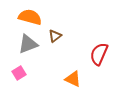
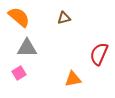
orange semicircle: moved 11 px left; rotated 25 degrees clockwise
brown triangle: moved 9 px right, 18 px up; rotated 24 degrees clockwise
gray triangle: moved 1 px left, 4 px down; rotated 20 degrees clockwise
orange triangle: rotated 36 degrees counterclockwise
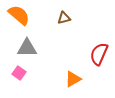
orange semicircle: moved 2 px up
pink square: rotated 24 degrees counterclockwise
orange triangle: rotated 18 degrees counterclockwise
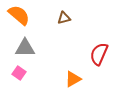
gray triangle: moved 2 px left
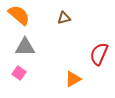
gray triangle: moved 1 px up
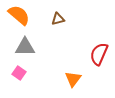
brown triangle: moved 6 px left, 1 px down
orange triangle: rotated 24 degrees counterclockwise
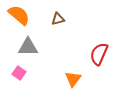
gray triangle: moved 3 px right
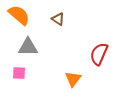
brown triangle: rotated 48 degrees clockwise
pink square: rotated 32 degrees counterclockwise
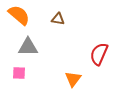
brown triangle: rotated 24 degrees counterclockwise
